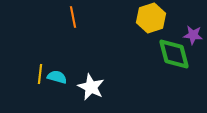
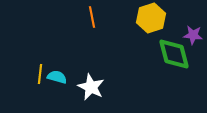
orange line: moved 19 px right
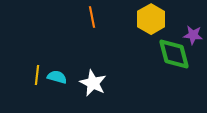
yellow hexagon: moved 1 px down; rotated 12 degrees counterclockwise
yellow line: moved 3 px left, 1 px down
white star: moved 2 px right, 4 px up
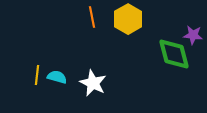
yellow hexagon: moved 23 px left
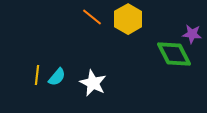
orange line: rotated 40 degrees counterclockwise
purple star: moved 1 px left, 1 px up
green diamond: rotated 12 degrees counterclockwise
cyan semicircle: rotated 114 degrees clockwise
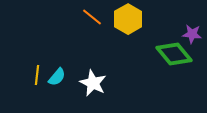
green diamond: rotated 12 degrees counterclockwise
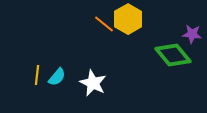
orange line: moved 12 px right, 7 px down
green diamond: moved 1 px left, 1 px down
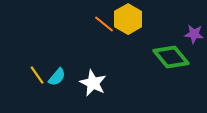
purple star: moved 2 px right
green diamond: moved 2 px left, 2 px down
yellow line: rotated 42 degrees counterclockwise
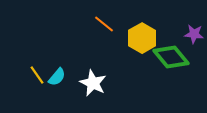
yellow hexagon: moved 14 px right, 19 px down
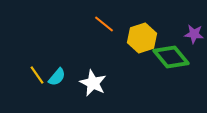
yellow hexagon: rotated 12 degrees clockwise
